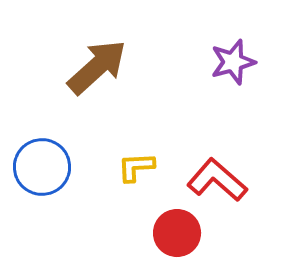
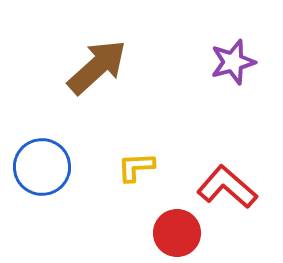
red L-shape: moved 10 px right, 7 px down
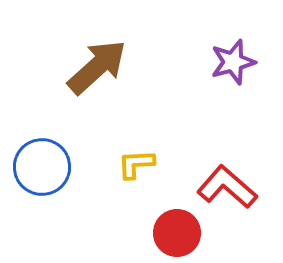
yellow L-shape: moved 3 px up
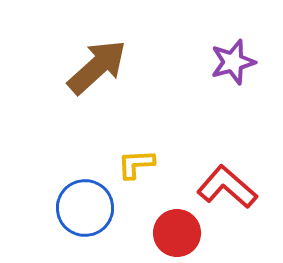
blue circle: moved 43 px right, 41 px down
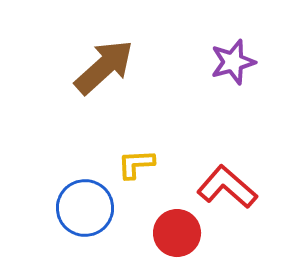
brown arrow: moved 7 px right
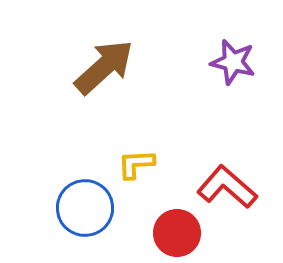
purple star: rotated 30 degrees clockwise
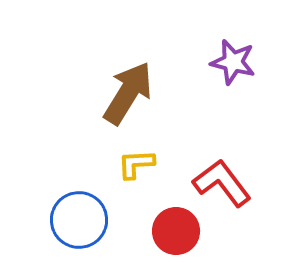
brown arrow: moved 24 px right, 26 px down; rotated 16 degrees counterclockwise
red L-shape: moved 5 px left, 4 px up; rotated 12 degrees clockwise
blue circle: moved 6 px left, 12 px down
red circle: moved 1 px left, 2 px up
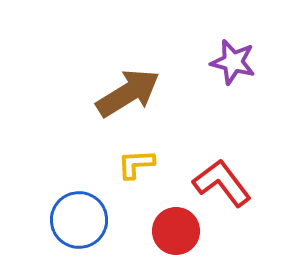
brown arrow: rotated 26 degrees clockwise
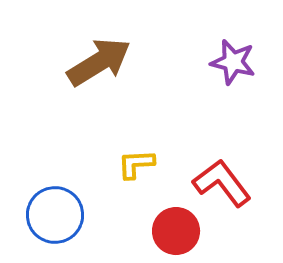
brown arrow: moved 29 px left, 31 px up
blue circle: moved 24 px left, 5 px up
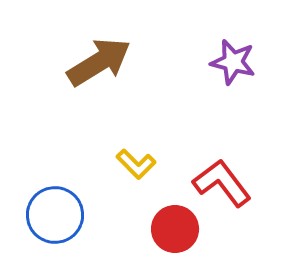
yellow L-shape: rotated 132 degrees counterclockwise
red circle: moved 1 px left, 2 px up
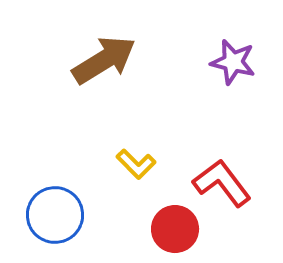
brown arrow: moved 5 px right, 2 px up
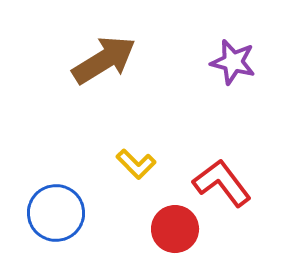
blue circle: moved 1 px right, 2 px up
